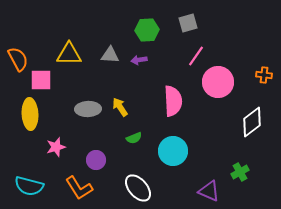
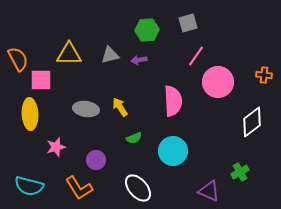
gray triangle: rotated 18 degrees counterclockwise
gray ellipse: moved 2 px left; rotated 10 degrees clockwise
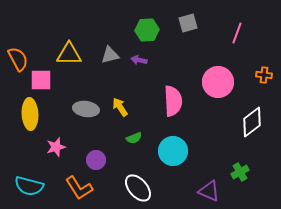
pink line: moved 41 px right, 23 px up; rotated 15 degrees counterclockwise
purple arrow: rotated 21 degrees clockwise
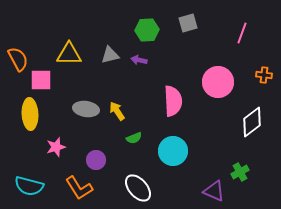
pink line: moved 5 px right
yellow arrow: moved 3 px left, 4 px down
purple triangle: moved 5 px right
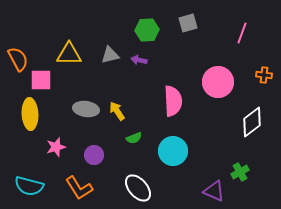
purple circle: moved 2 px left, 5 px up
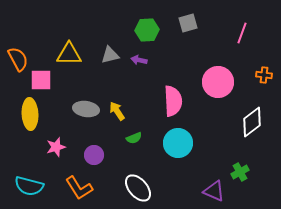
cyan circle: moved 5 px right, 8 px up
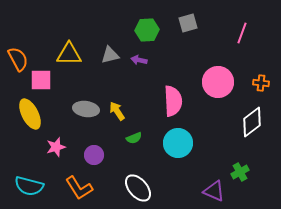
orange cross: moved 3 px left, 8 px down
yellow ellipse: rotated 24 degrees counterclockwise
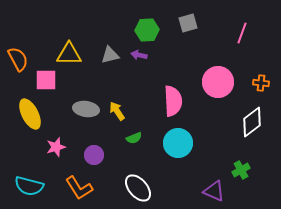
purple arrow: moved 5 px up
pink square: moved 5 px right
green cross: moved 1 px right, 2 px up
